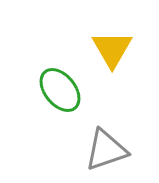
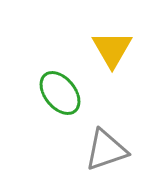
green ellipse: moved 3 px down
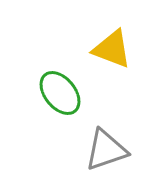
yellow triangle: rotated 39 degrees counterclockwise
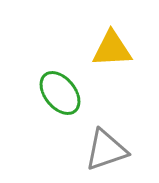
yellow triangle: rotated 24 degrees counterclockwise
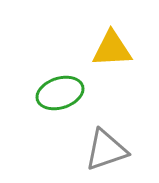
green ellipse: rotated 69 degrees counterclockwise
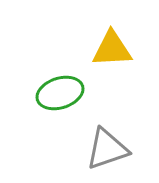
gray triangle: moved 1 px right, 1 px up
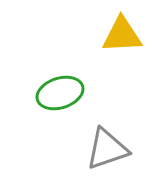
yellow triangle: moved 10 px right, 14 px up
